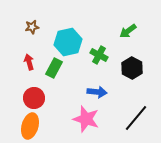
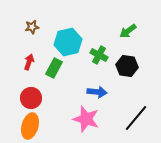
red arrow: rotated 35 degrees clockwise
black hexagon: moved 5 px left, 2 px up; rotated 20 degrees counterclockwise
red circle: moved 3 px left
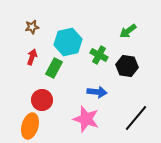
red arrow: moved 3 px right, 5 px up
red circle: moved 11 px right, 2 px down
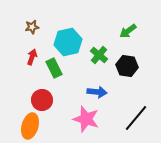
green cross: rotated 12 degrees clockwise
green rectangle: rotated 54 degrees counterclockwise
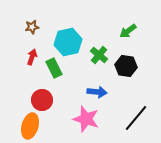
black hexagon: moved 1 px left
